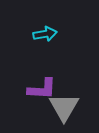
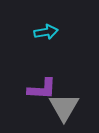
cyan arrow: moved 1 px right, 2 px up
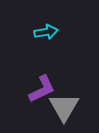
purple L-shape: rotated 28 degrees counterclockwise
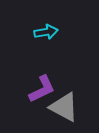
gray triangle: rotated 32 degrees counterclockwise
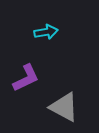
purple L-shape: moved 16 px left, 11 px up
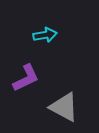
cyan arrow: moved 1 px left, 3 px down
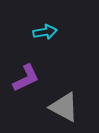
cyan arrow: moved 3 px up
